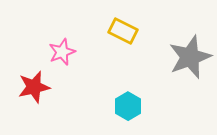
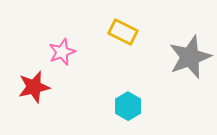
yellow rectangle: moved 1 px down
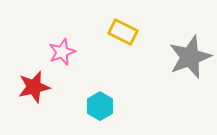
cyan hexagon: moved 28 px left
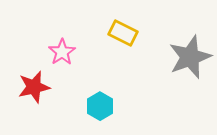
yellow rectangle: moved 1 px down
pink star: rotated 12 degrees counterclockwise
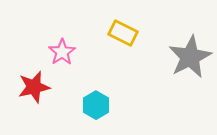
gray star: rotated 6 degrees counterclockwise
cyan hexagon: moved 4 px left, 1 px up
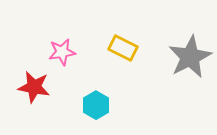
yellow rectangle: moved 15 px down
pink star: rotated 24 degrees clockwise
red star: rotated 24 degrees clockwise
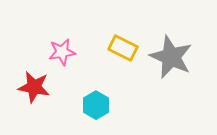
gray star: moved 19 px left; rotated 21 degrees counterclockwise
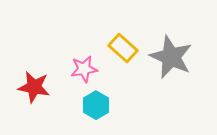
yellow rectangle: rotated 16 degrees clockwise
pink star: moved 22 px right, 17 px down
